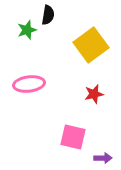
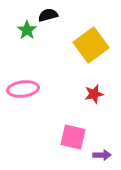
black semicircle: rotated 114 degrees counterclockwise
green star: rotated 18 degrees counterclockwise
pink ellipse: moved 6 px left, 5 px down
purple arrow: moved 1 px left, 3 px up
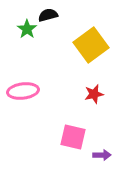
green star: moved 1 px up
pink ellipse: moved 2 px down
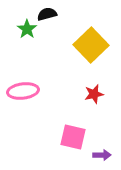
black semicircle: moved 1 px left, 1 px up
yellow square: rotated 8 degrees counterclockwise
